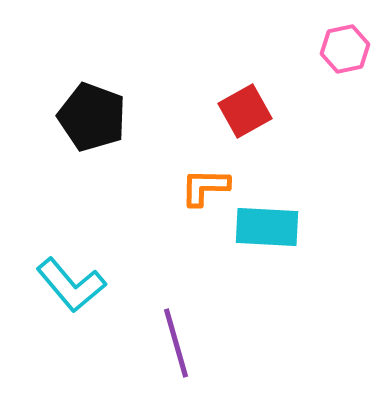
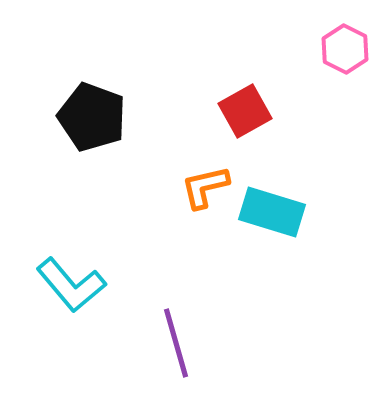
pink hexagon: rotated 21 degrees counterclockwise
orange L-shape: rotated 14 degrees counterclockwise
cyan rectangle: moved 5 px right, 15 px up; rotated 14 degrees clockwise
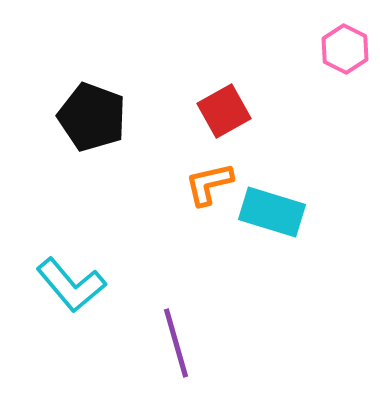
red square: moved 21 px left
orange L-shape: moved 4 px right, 3 px up
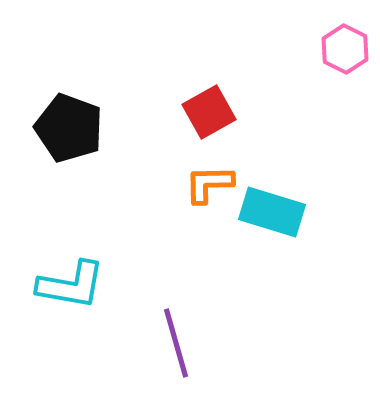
red square: moved 15 px left, 1 px down
black pentagon: moved 23 px left, 11 px down
orange L-shape: rotated 12 degrees clockwise
cyan L-shape: rotated 40 degrees counterclockwise
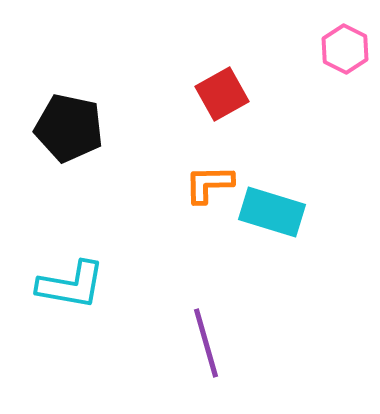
red square: moved 13 px right, 18 px up
black pentagon: rotated 8 degrees counterclockwise
purple line: moved 30 px right
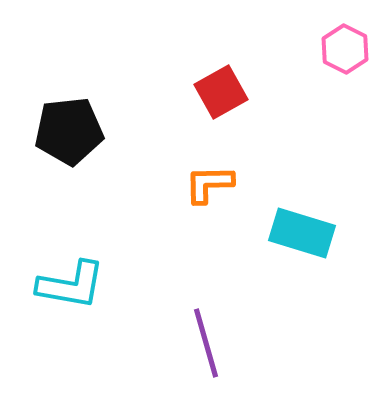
red square: moved 1 px left, 2 px up
black pentagon: moved 3 px down; rotated 18 degrees counterclockwise
cyan rectangle: moved 30 px right, 21 px down
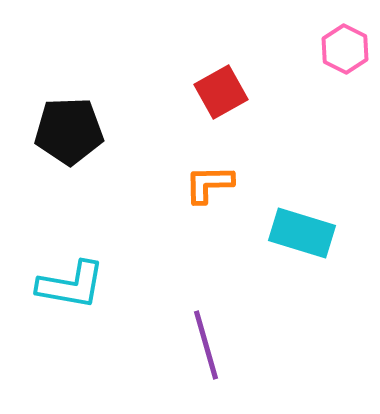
black pentagon: rotated 4 degrees clockwise
purple line: moved 2 px down
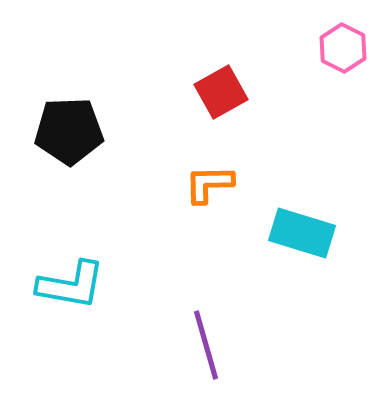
pink hexagon: moved 2 px left, 1 px up
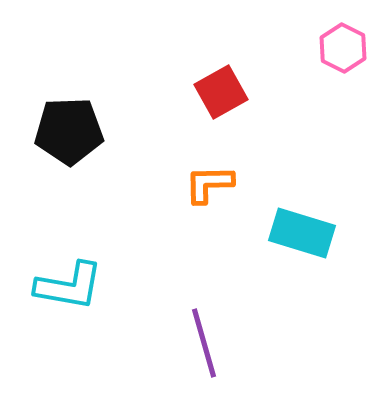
cyan L-shape: moved 2 px left, 1 px down
purple line: moved 2 px left, 2 px up
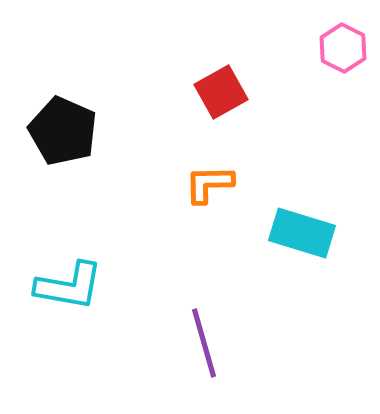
black pentagon: moved 6 px left; rotated 26 degrees clockwise
